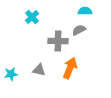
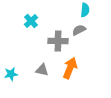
cyan semicircle: moved 1 px up; rotated 96 degrees clockwise
cyan cross: moved 1 px left, 4 px down
gray triangle: moved 3 px right
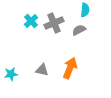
gray cross: moved 4 px left, 18 px up; rotated 24 degrees counterclockwise
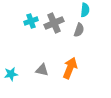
cyan cross: rotated 24 degrees clockwise
gray semicircle: rotated 136 degrees clockwise
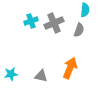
gray triangle: moved 1 px left, 6 px down
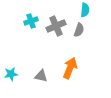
gray cross: moved 2 px right, 3 px down
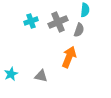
gray cross: moved 2 px right, 4 px up
orange arrow: moved 1 px left, 11 px up
cyan star: rotated 16 degrees counterclockwise
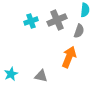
gray cross: moved 1 px left, 2 px up
gray semicircle: moved 1 px down
